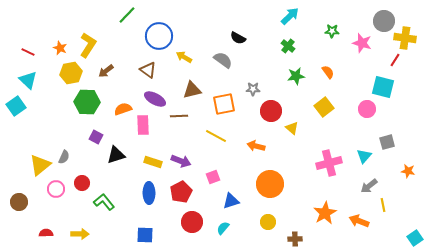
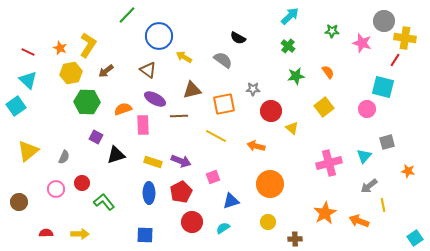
yellow triangle at (40, 165): moved 12 px left, 14 px up
cyan semicircle at (223, 228): rotated 16 degrees clockwise
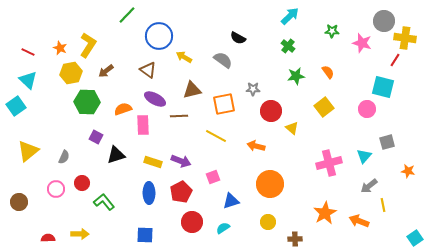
red semicircle at (46, 233): moved 2 px right, 5 px down
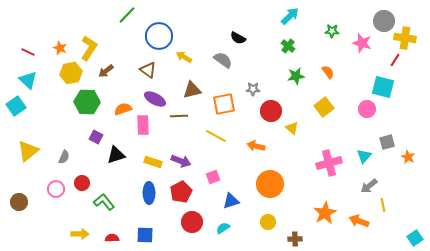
yellow L-shape at (88, 45): moved 1 px right, 3 px down
orange star at (408, 171): moved 14 px up; rotated 16 degrees clockwise
red semicircle at (48, 238): moved 64 px right
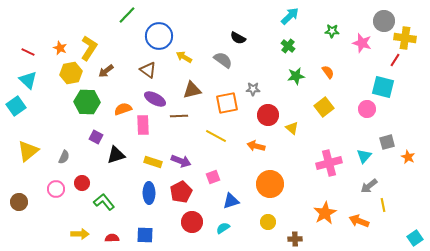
orange square at (224, 104): moved 3 px right, 1 px up
red circle at (271, 111): moved 3 px left, 4 px down
